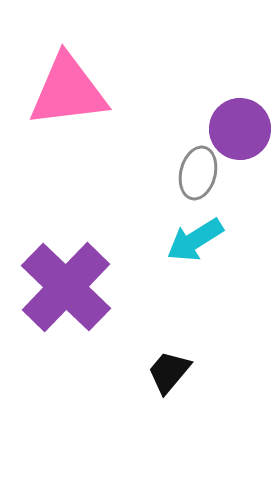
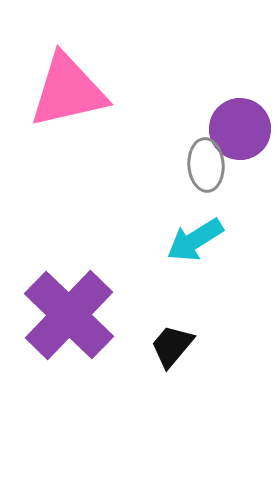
pink triangle: rotated 6 degrees counterclockwise
gray ellipse: moved 8 px right, 8 px up; rotated 18 degrees counterclockwise
purple cross: moved 3 px right, 28 px down
black trapezoid: moved 3 px right, 26 px up
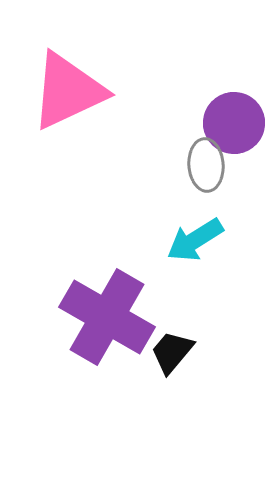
pink triangle: rotated 12 degrees counterclockwise
purple circle: moved 6 px left, 6 px up
purple cross: moved 38 px right, 2 px down; rotated 14 degrees counterclockwise
black trapezoid: moved 6 px down
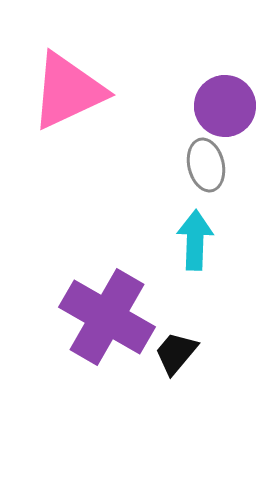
purple circle: moved 9 px left, 17 px up
gray ellipse: rotated 9 degrees counterclockwise
cyan arrow: rotated 124 degrees clockwise
black trapezoid: moved 4 px right, 1 px down
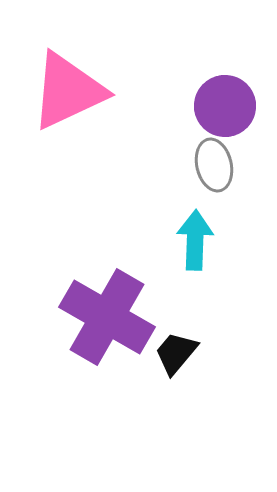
gray ellipse: moved 8 px right
